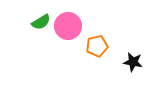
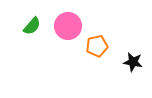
green semicircle: moved 9 px left, 4 px down; rotated 18 degrees counterclockwise
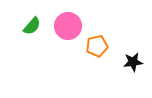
black star: rotated 18 degrees counterclockwise
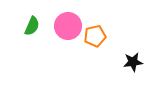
green semicircle: rotated 18 degrees counterclockwise
orange pentagon: moved 2 px left, 10 px up
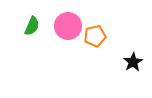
black star: rotated 24 degrees counterclockwise
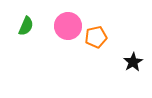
green semicircle: moved 6 px left
orange pentagon: moved 1 px right, 1 px down
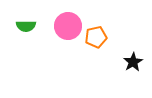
green semicircle: rotated 66 degrees clockwise
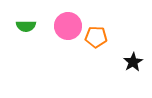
orange pentagon: rotated 15 degrees clockwise
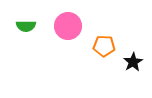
orange pentagon: moved 8 px right, 9 px down
